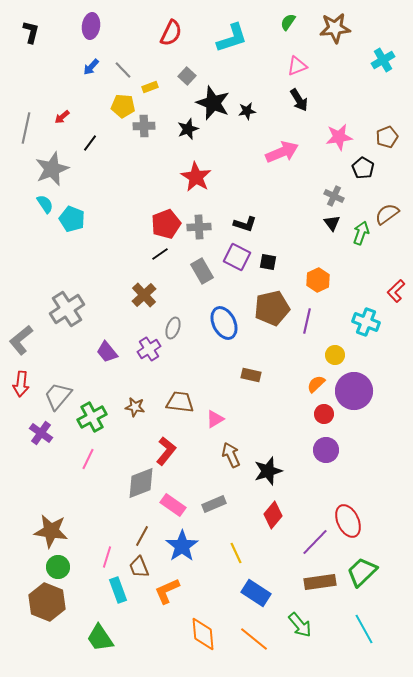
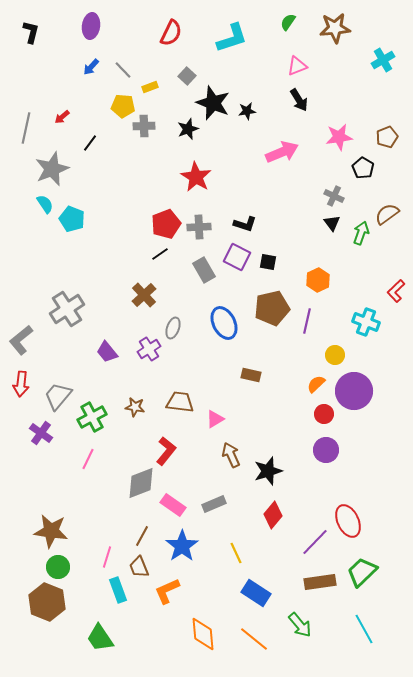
gray rectangle at (202, 271): moved 2 px right, 1 px up
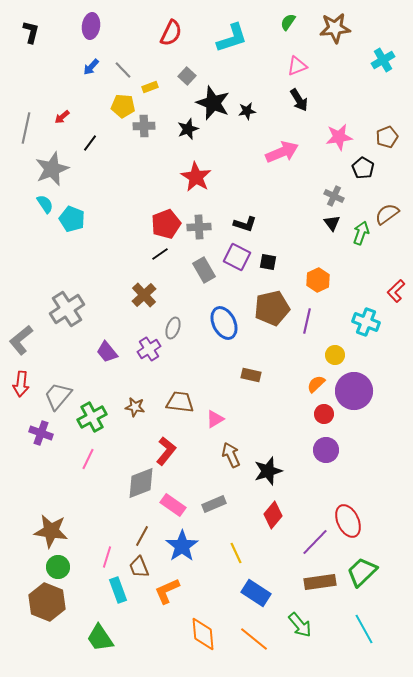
purple cross at (41, 433): rotated 15 degrees counterclockwise
